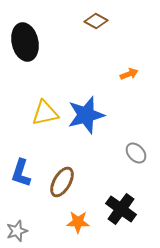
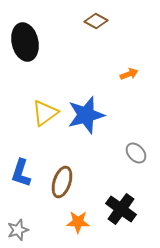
yellow triangle: rotated 24 degrees counterclockwise
brown ellipse: rotated 12 degrees counterclockwise
gray star: moved 1 px right, 1 px up
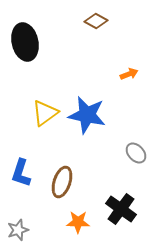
blue star: moved 1 px right; rotated 27 degrees clockwise
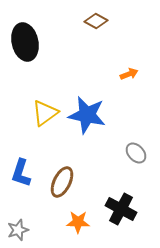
brown ellipse: rotated 8 degrees clockwise
black cross: rotated 8 degrees counterclockwise
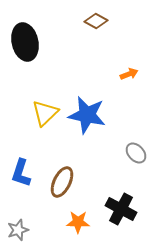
yellow triangle: rotated 8 degrees counterclockwise
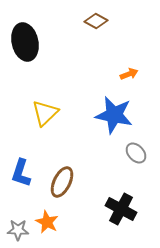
blue star: moved 27 px right
orange star: moved 31 px left; rotated 25 degrees clockwise
gray star: rotated 20 degrees clockwise
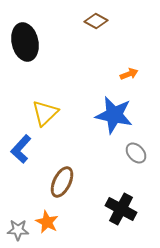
blue L-shape: moved 24 px up; rotated 24 degrees clockwise
